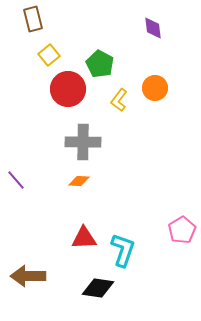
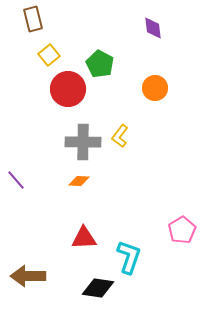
yellow L-shape: moved 1 px right, 36 px down
cyan L-shape: moved 6 px right, 7 px down
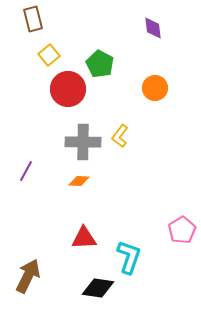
purple line: moved 10 px right, 9 px up; rotated 70 degrees clockwise
brown arrow: rotated 116 degrees clockwise
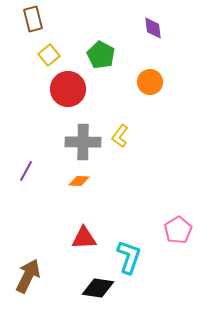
green pentagon: moved 1 px right, 9 px up
orange circle: moved 5 px left, 6 px up
pink pentagon: moved 4 px left
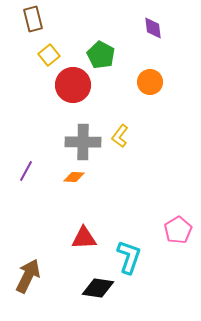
red circle: moved 5 px right, 4 px up
orange diamond: moved 5 px left, 4 px up
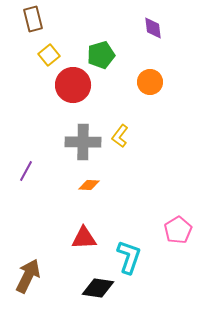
green pentagon: rotated 28 degrees clockwise
orange diamond: moved 15 px right, 8 px down
